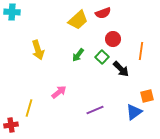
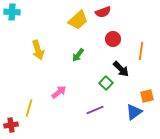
red semicircle: moved 1 px up
green square: moved 4 px right, 26 px down
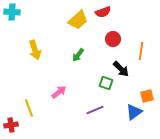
yellow arrow: moved 3 px left
green square: rotated 24 degrees counterclockwise
yellow line: rotated 36 degrees counterclockwise
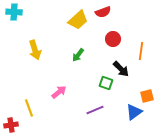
cyan cross: moved 2 px right
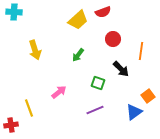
green square: moved 8 px left
orange square: moved 1 px right; rotated 24 degrees counterclockwise
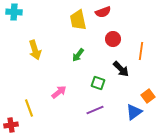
yellow trapezoid: rotated 120 degrees clockwise
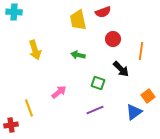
green arrow: rotated 64 degrees clockwise
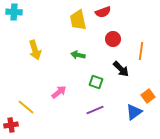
green square: moved 2 px left, 1 px up
yellow line: moved 3 px left, 1 px up; rotated 30 degrees counterclockwise
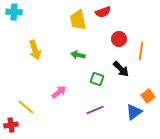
red circle: moved 6 px right
green square: moved 1 px right, 3 px up
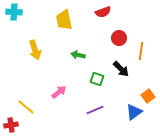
yellow trapezoid: moved 14 px left
red circle: moved 1 px up
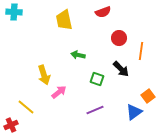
yellow arrow: moved 9 px right, 25 px down
red cross: rotated 16 degrees counterclockwise
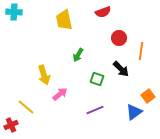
green arrow: rotated 72 degrees counterclockwise
pink arrow: moved 1 px right, 2 px down
